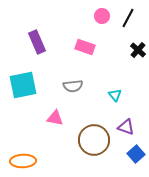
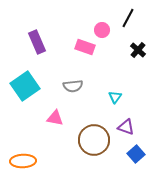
pink circle: moved 14 px down
cyan square: moved 2 px right, 1 px down; rotated 24 degrees counterclockwise
cyan triangle: moved 2 px down; rotated 16 degrees clockwise
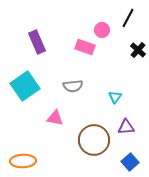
purple triangle: rotated 24 degrees counterclockwise
blue square: moved 6 px left, 8 px down
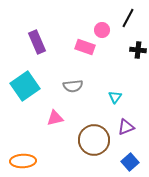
black cross: rotated 35 degrees counterclockwise
pink triangle: rotated 24 degrees counterclockwise
purple triangle: rotated 18 degrees counterclockwise
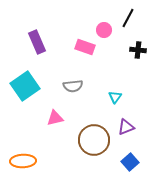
pink circle: moved 2 px right
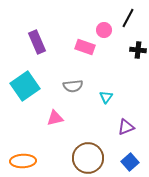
cyan triangle: moved 9 px left
brown circle: moved 6 px left, 18 px down
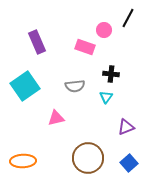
black cross: moved 27 px left, 24 px down
gray semicircle: moved 2 px right
pink triangle: moved 1 px right
blue square: moved 1 px left, 1 px down
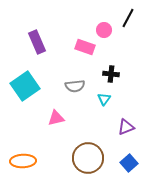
cyan triangle: moved 2 px left, 2 px down
